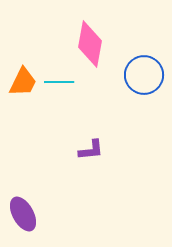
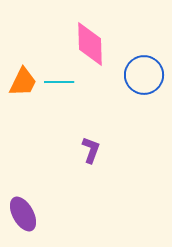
pink diamond: rotated 12 degrees counterclockwise
purple L-shape: rotated 64 degrees counterclockwise
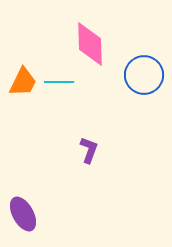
purple L-shape: moved 2 px left
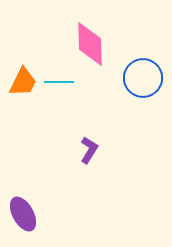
blue circle: moved 1 px left, 3 px down
purple L-shape: rotated 12 degrees clockwise
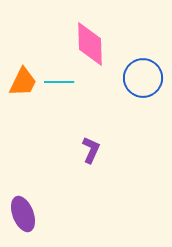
purple L-shape: moved 2 px right; rotated 8 degrees counterclockwise
purple ellipse: rotated 8 degrees clockwise
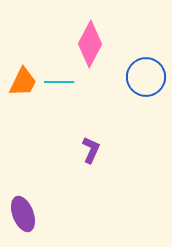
pink diamond: rotated 30 degrees clockwise
blue circle: moved 3 px right, 1 px up
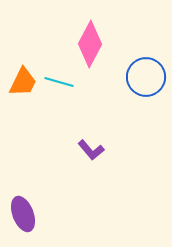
cyan line: rotated 16 degrees clockwise
purple L-shape: rotated 116 degrees clockwise
